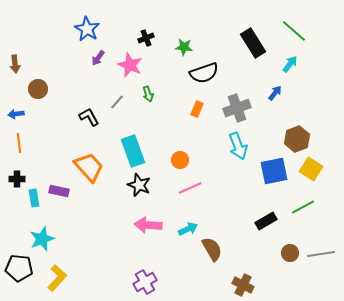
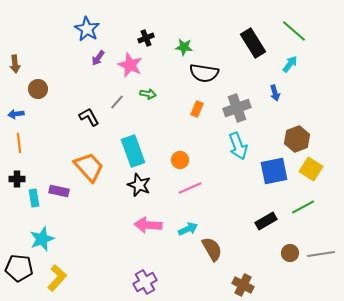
black semicircle at (204, 73): rotated 28 degrees clockwise
blue arrow at (275, 93): rotated 126 degrees clockwise
green arrow at (148, 94): rotated 63 degrees counterclockwise
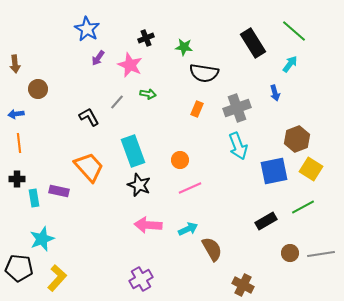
purple cross at (145, 282): moved 4 px left, 3 px up
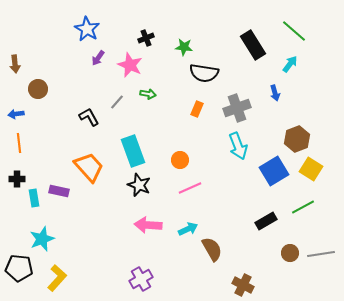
black rectangle at (253, 43): moved 2 px down
blue square at (274, 171): rotated 20 degrees counterclockwise
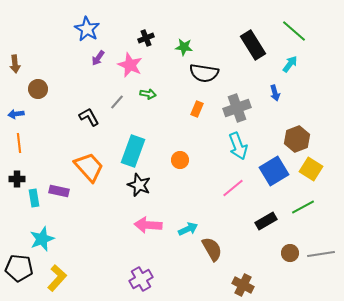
cyan rectangle at (133, 151): rotated 40 degrees clockwise
pink line at (190, 188): moved 43 px right; rotated 15 degrees counterclockwise
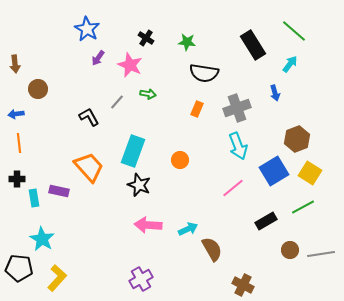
black cross at (146, 38): rotated 35 degrees counterclockwise
green star at (184, 47): moved 3 px right, 5 px up
yellow square at (311, 169): moved 1 px left, 4 px down
cyan star at (42, 239): rotated 20 degrees counterclockwise
brown circle at (290, 253): moved 3 px up
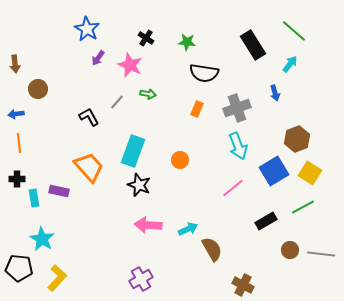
gray line at (321, 254): rotated 16 degrees clockwise
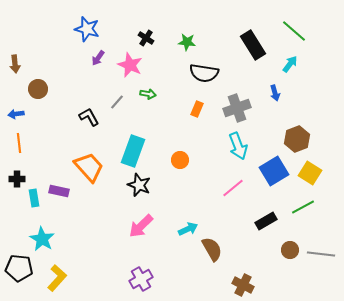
blue star at (87, 29): rotated 15 degrees counterclockwise
pink arrow at (148, 225): moved 7 px left, 1 px down; rotated 48 degrees counterclockwise
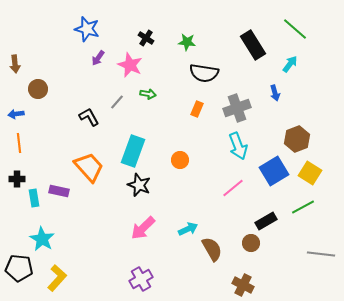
green line at (294, 31): moved 1 px right, 2 px up
pink arrow at (141, 226): moved 2 px right, 2 px down
brown circle at (290, 250): moved 39 px left, 7 px up
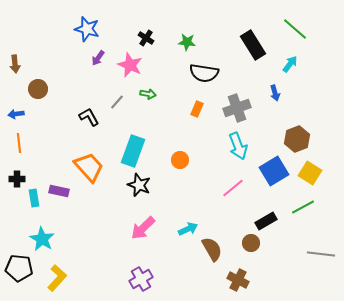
brown cross at (243, 285): moved 5 px left, 5 px up
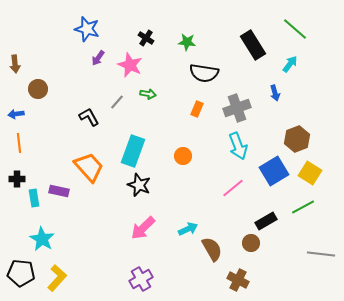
orange circle at (180, 160): moved 3 px right, 4 px up
black pentagon at (19, 268): moved 2 px right, 5 px down
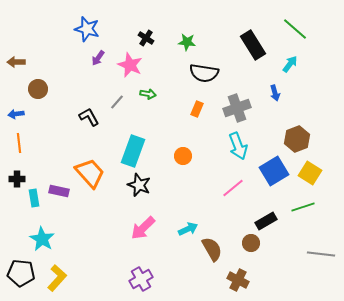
brown arrow at (15, 64): moved 1 px right, 2 px up; rotated 96 degrees clockwise
orange trapezoid at (89, 167): moved 1 px right, 6 px down
green line at (303, 207): rotated 10 degrees clockwise
